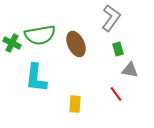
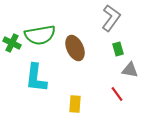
brown ellipse: moved 1 px left, 4 px down
red line: moved 1 px right
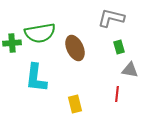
gray L-shape: rotated 112 degrees counterclockwise
green semicircle: moved 2 px up
green cross: rotated 30 degrees counterclockwise
green rectangle: moved 1 px right, 2 px up
red line: rotated 42 degrees clockwise
yellow rectangle: rotated 18 degrees counterclockwise
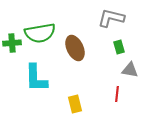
cyan L-shape: rotated 8 degrees counterclockwise
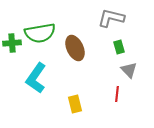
gray triangle: moved 1 px left; rotated 36 degrees clockwise
cyan L-shape: rotated 36 degrees clockwise
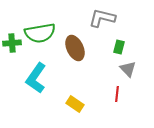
gray L-shape: moved 9 px left
green rectangle: rotated 32 degrees clockwise
gray triangle: moved 1 px left, 1 px up
yellow rectangle: rotated 42 degrees counterclockwise
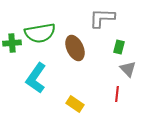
gray L-shape: rotated 12 degrees counterclockwise
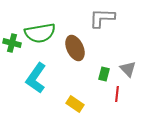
green cross: rotated 18 degrees clockwise
green rectangle: moved 15 px left, 27 px down
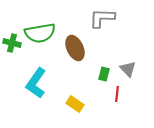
cyan L-shape: moved 5 px down
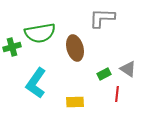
green cross: moved 4 px down; rotated 30 degrees counterclockwise
brown ellipse: rotated 10 degrees clockwise
gray triangle: rotated 12 degrees counterclockwise
green rectangle: rotated 48 degrees clockwise
yellow rectangle: moved 2 px up; rotated 36 degrees counterclockwise
